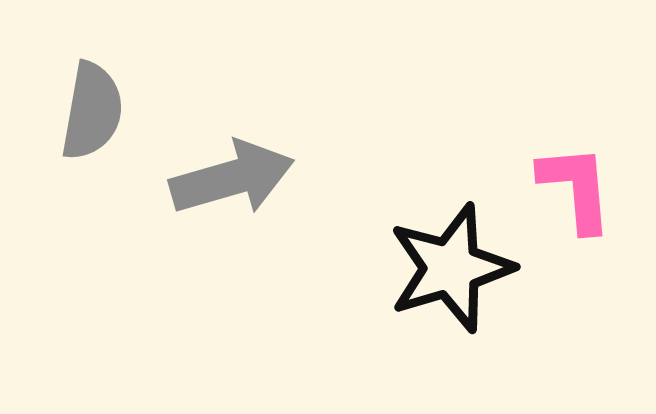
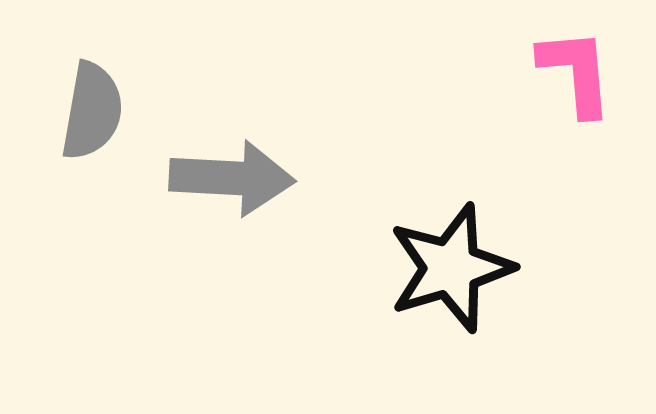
gray arrow: rotated 19 degrees clockwise
pink L-shape: moved 116 px up
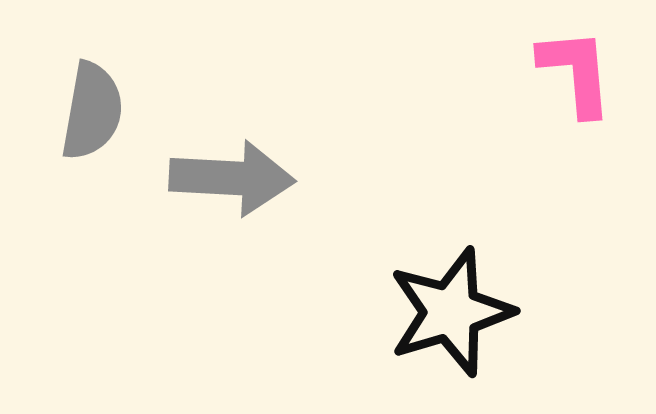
black star: moved 44 px down
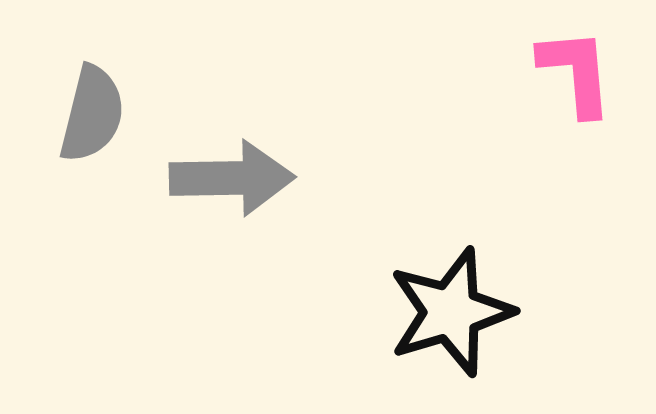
gray semicircle: moved 3 px down; rotated 4 degrees clockwise
gray arrow: rotated 4 degrees counterclockwise
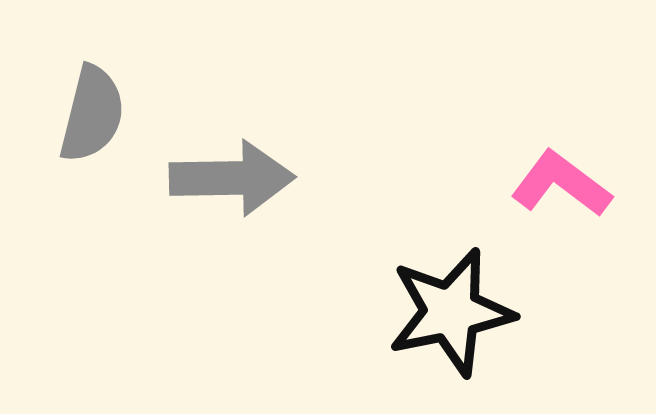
pink L-shape: moved 15 px left, 112 px down; rotated 48 degrees counterclockwise
black star: rotated 5 degrees clockwise
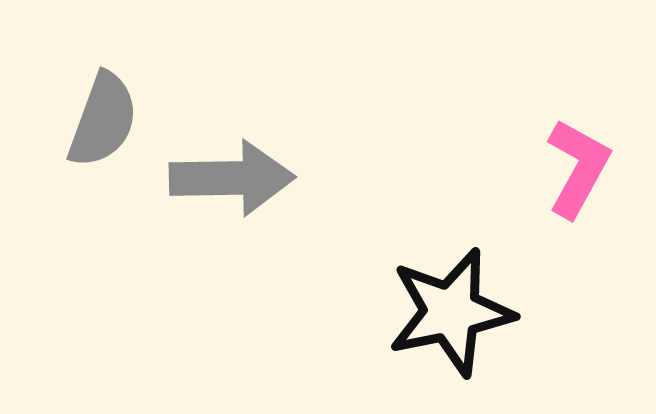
gray semicircle: moved 11 px right, 6 px down; rotated 6 degrees clockwise
pink L-shape: moved 17 px right, 16 px up; rotated 82 degrees clockwise
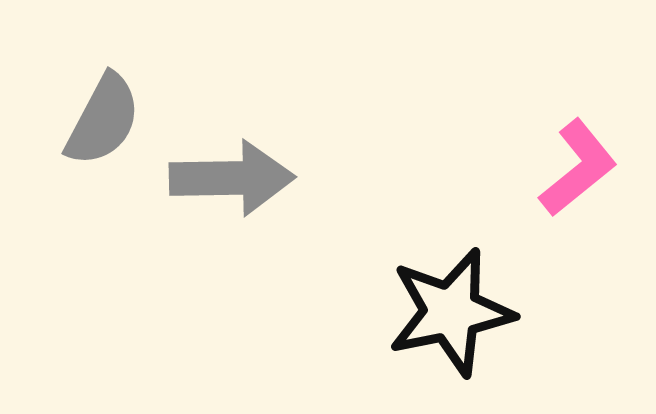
gray semicircle: rotated 8 degrees clockwise
pink L-shape: rotated 22 degrees clockwise
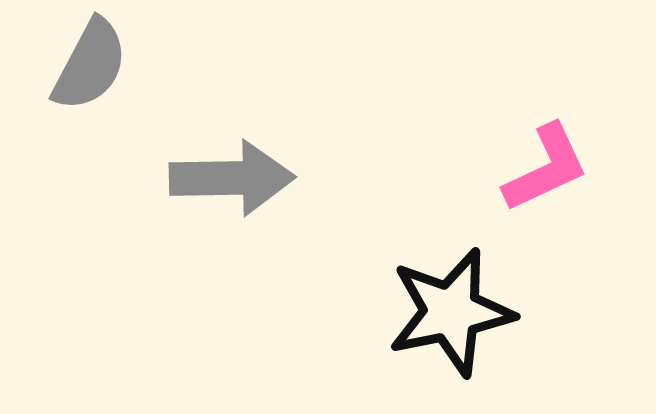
gray semicircle: moved 13 px left, 55 px up
pink L-shape: moved 32 px left; rotated 14 degrees clockwise
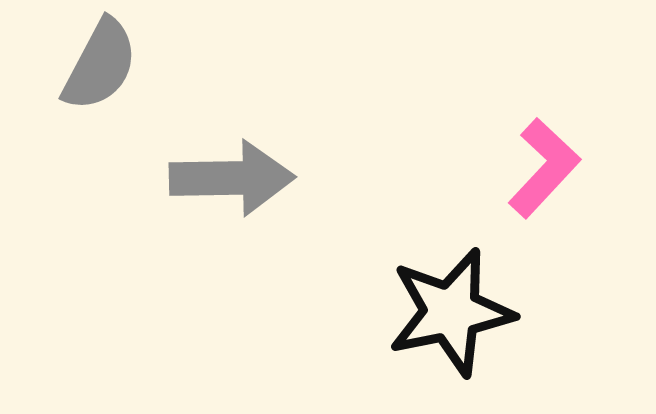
gray semicircle: moved 10 px right
pink L-shape: moved 2 px left; rotated 22 degrees counterclockwise
